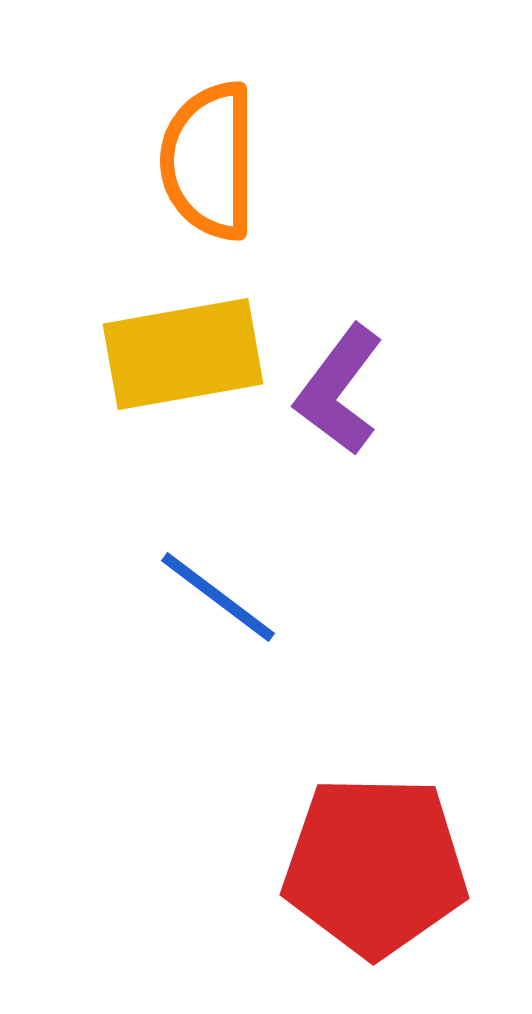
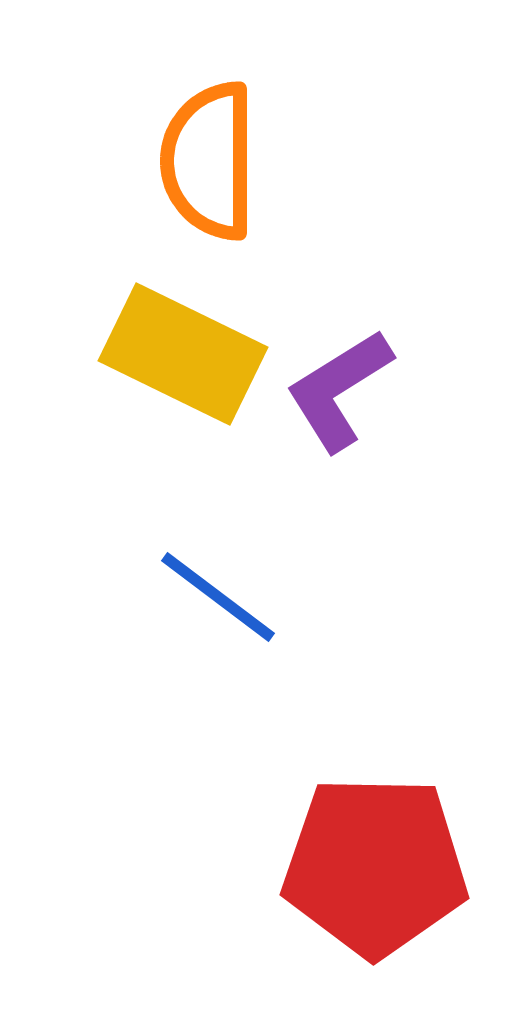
yellow rectangle: rotated 36 degrees clockwise
purple L-shape: rotated 21 degrees clockwise
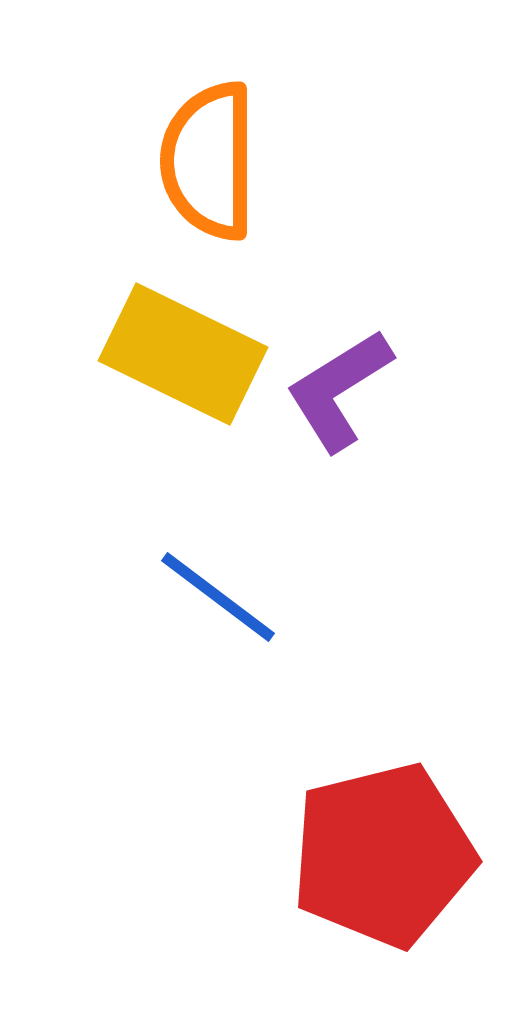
red pentagon: moved 8 px right, 11 px up; rotated 15 degrees counterclockwise
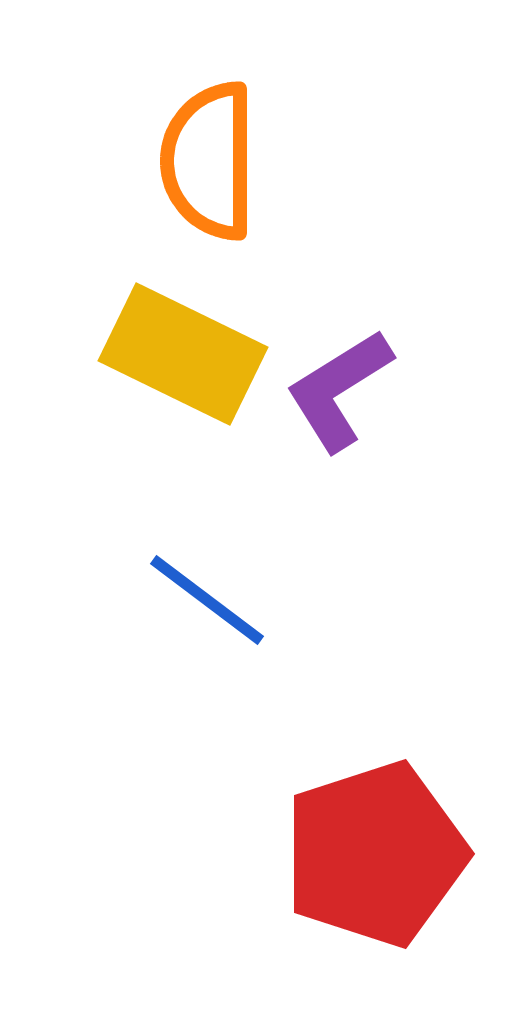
blue line: moved 11 px left, 3 px down
red pentagon: moved 8 px left, 1 px up; rotated 4 degrees counterclockwise
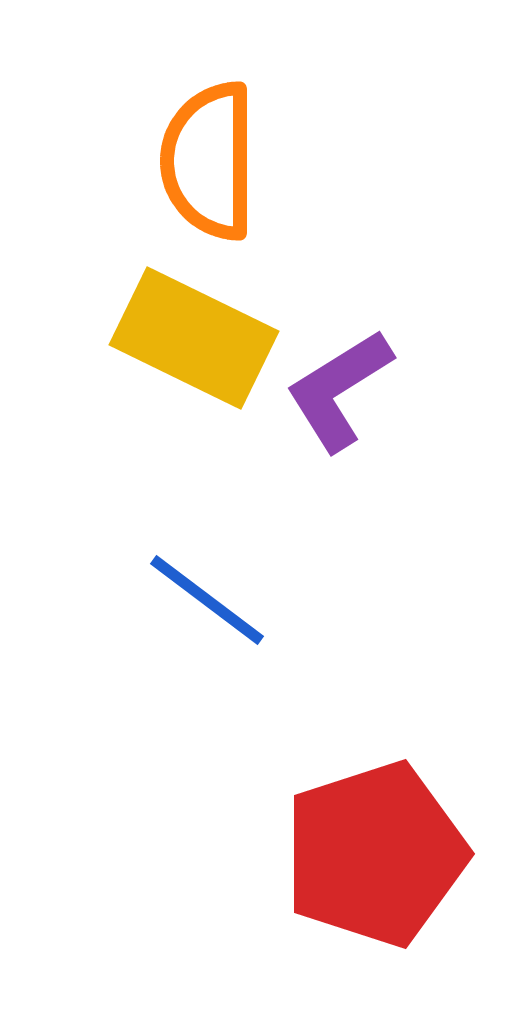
yellow rectangle: moved 11 px right, 16 px up
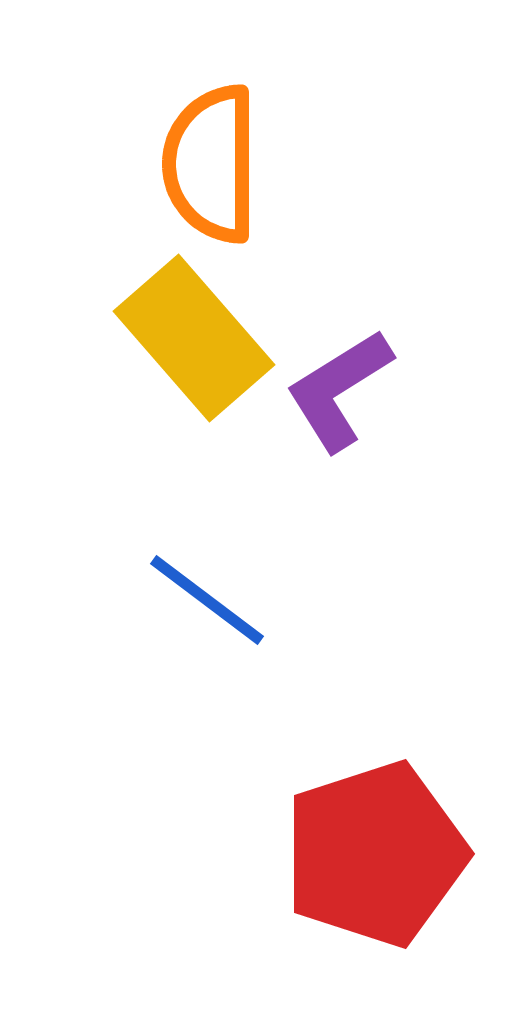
orange semicircle: moved 2 px right, 3 px down
yellow rectangle: rotated 23 degrees clockwise
